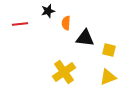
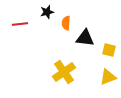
black star: moved 1 px left, 1 px down
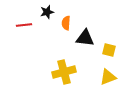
red line: moved 4 px right, 1 px down
yellow cross: rotated 20 degrees clockwise
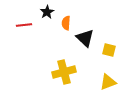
black star: rotated 16 degrees counterclockwise
black triangle: rotated 36 degrees clockwise
yellow triangle: moved 5 px down
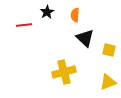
orange semicircle: moved 9 px right, 8 px up
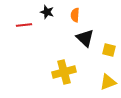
black star: rotated 24 degrees counterclockwise
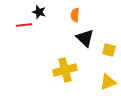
black star: moved 8 px left
yellow cross: moved 1 px right, 2 px up
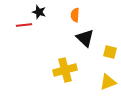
yellow square: moved 1 px right, 2 px down
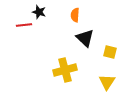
yellow triangle: moved 1 px left; rotated 36 degrees counterclockwise
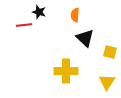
yellow cross: moved 1 px right, 1 px down; rotated 15 degrees clockwise
